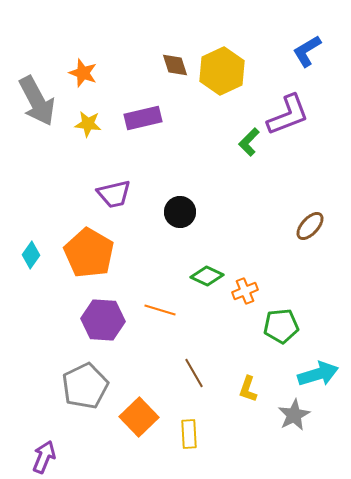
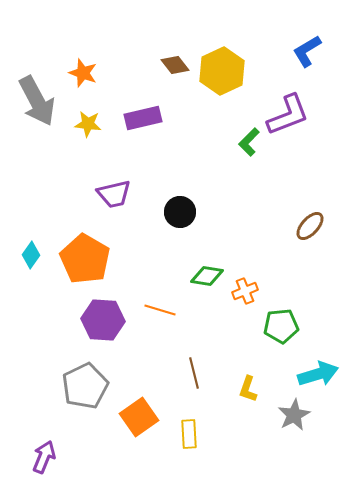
brown diamond: rotated 20 degrees counterclockwise
orange pentagon: moved 4 px left, 6 px down
green diamond: rotated 16 degrees counterclockwise
brown line: rotated 16 degrees clockwise
orange square: rotated 9 degrees clockwise
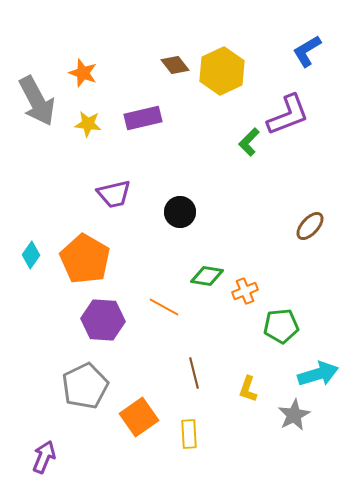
orange line: moved 4 px right, 3 px up; rotated 12 degrees clockwise
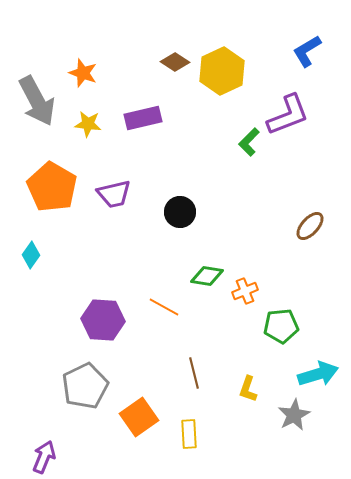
brown diamond: moved 3 px up; rotated 20 degrees counterclockwise
orange pentagon: moved 33 px left, 72 px up
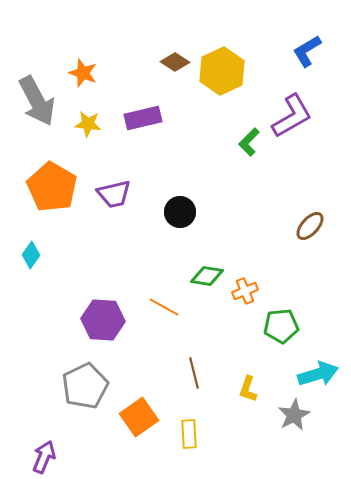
purple L-shape: moved 4 px right, 1 px down; rotated 9 degrees counterclockwise
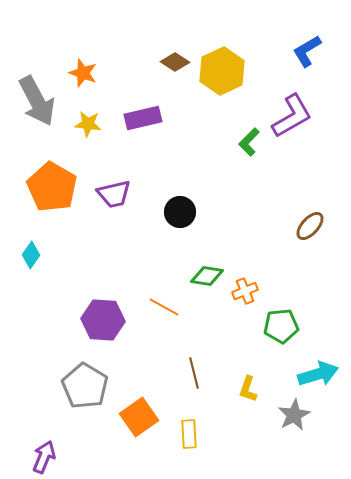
gray pentagon: rotated 15 degrees counterclockwise
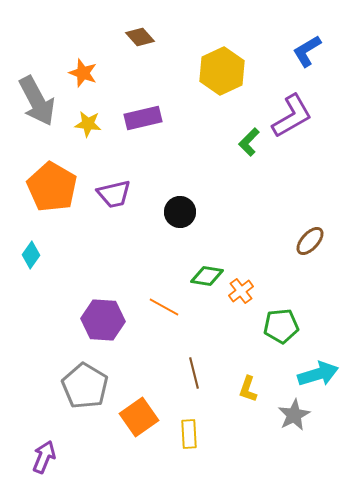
brown diamond: moved 35 px left, 25 px up; rotated 16 degrees clockwise
brown ellipse: moved 15 px down
orange cross: moved 4 px left; rotated 15 degrees counterclockwise
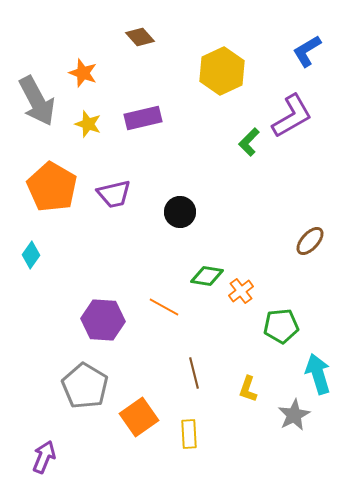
yellow star: rotated 12 degrees clockwise
cyan arrow: rotated 90 degrees counterclockwise
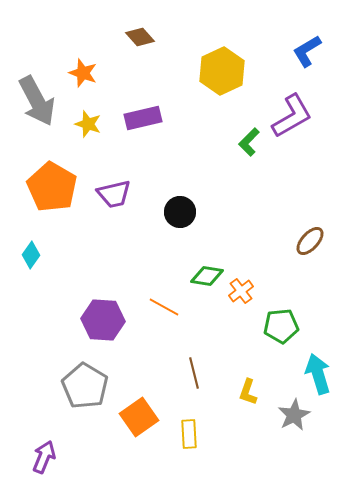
yellow L-shape: moved 3 px down
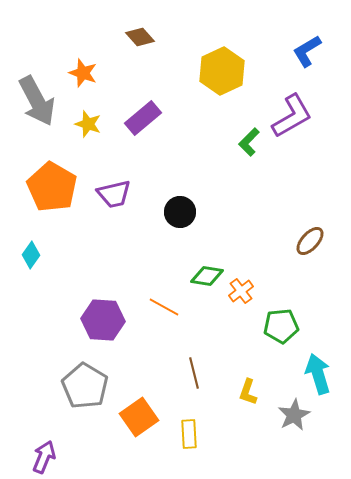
purple rectangle: rotated 27 degrees counterclockwise
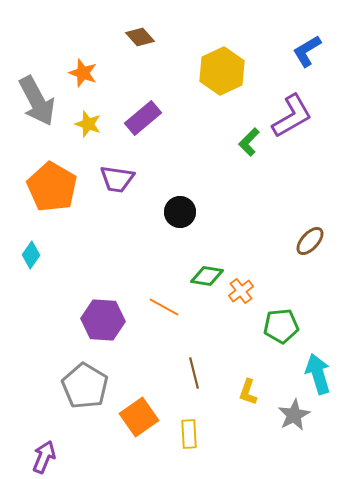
purple trapezoid: moved 3 px right, 15 px up; rotated 21 degrees clockwise
